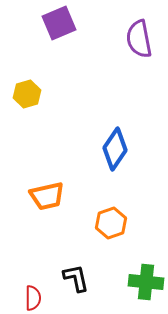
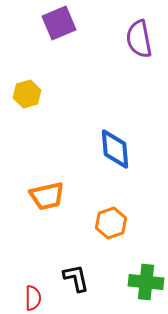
blue diamond: rotated 39 degrees counterclockwise
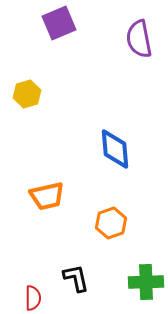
green cross: rotated 8 degrees counterclockwise
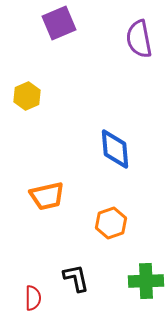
yellow hexagon: moved 2 px down; rotated 8 degrees counterclockwise
green cross: moved 1 px up
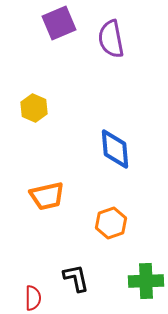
purple semicircle: moved 28 px left
yellow hexagon: moved 7 px right, 12 px down; rotated 12 degrees counterclockwise
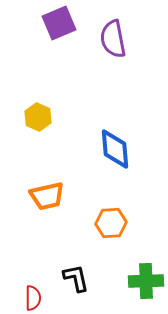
purple semicircle: moved 2 px right
yellow hexagon: moved 4 px right, 9 px down
orange hexagon: rotated 16 degrees clockwise
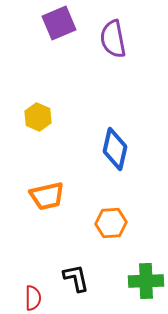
blue diamond: rotated 18 degrees clockwise
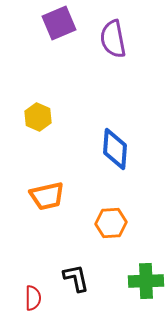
blue diamond: rotated 9 degrees counterclockwise
